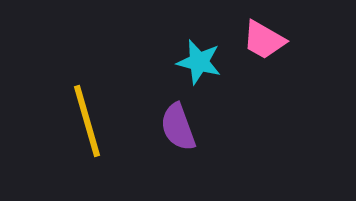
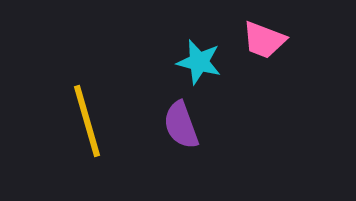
pink trapezoid: rotated 9 degrees counterclockwise
purple semicircle: moved 3 px right, 2 px up
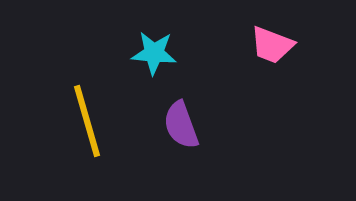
pink trapezoid: moved 8 px right, 5 px down
cyan star: moved 45 px left, 9 px up; rotated 9 degrees counterclockwise
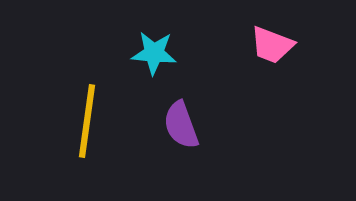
yellow line: rotated 24 degrees clockwise
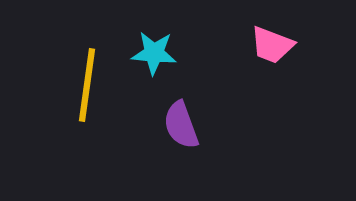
yellow line: moved 36 px up
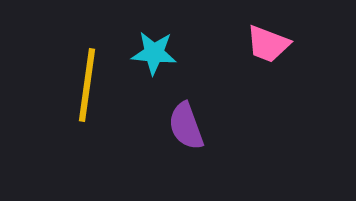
pink trapezoid: moved 4 px left, 1 px up
purple semicircle: moved 5 px right, 1 px down
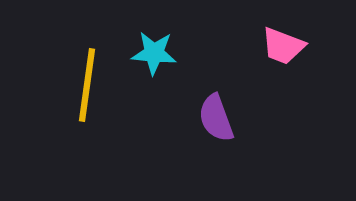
pink trapezoid: moved 15 px right, 2 px down
purple semicircle: moved 30 px right, 8 px up
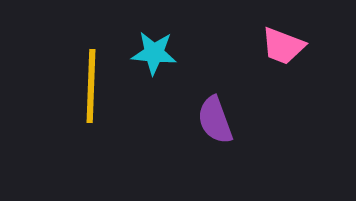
yellow line: moved 4 px right, 1 px down; rotated 6 degrees counterclockwise
purple semicircle: moved 1 px left, 2 px down
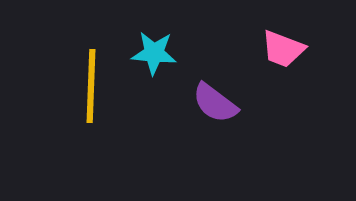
pink trapezoid: moved 3 px down
purple semicircle: moved 17 px up; rotated 33 degrees counterclockwise
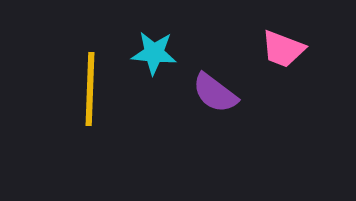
yellow line: moved 1 px left, 3 px down
purple semicircle: moved 10 px up
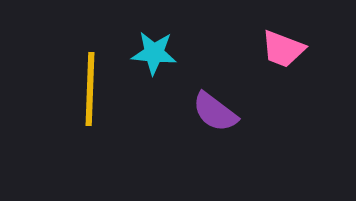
purple semicircle: moved 19 px down
